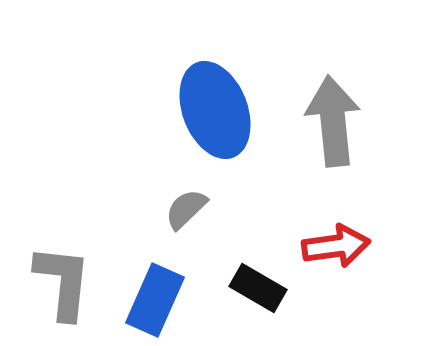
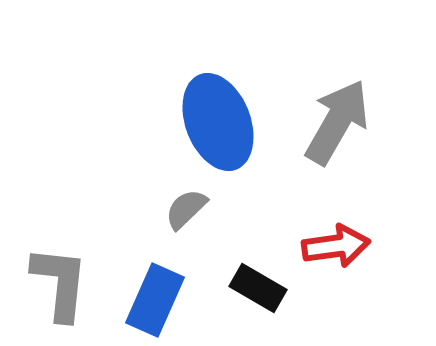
blue ellipse: moved 3 px right, 12 px down
gray arrow: moved 4 px right, 1 px down; rotated 36 degrees clockwise
gray L-shape: moved 3 px left, 1 px down
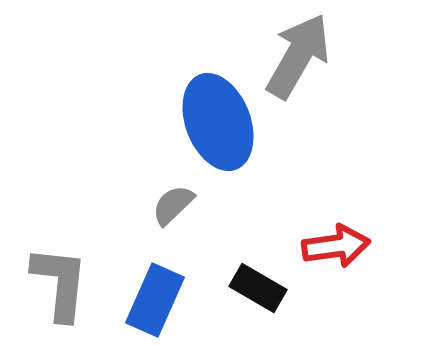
gray arrow: moved 39 px left, 66 px up
gray semicircle: moved 13 px left, 4 px up
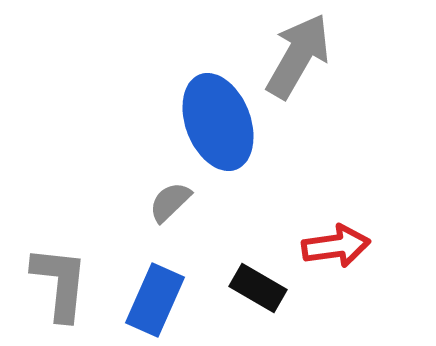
gray semicircle: moved 3 px left, 3 px up
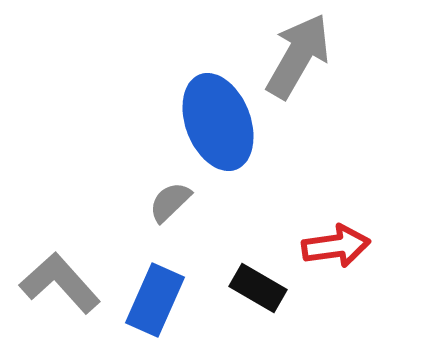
gray L-shape: rotated 48 degrees counterclockwise
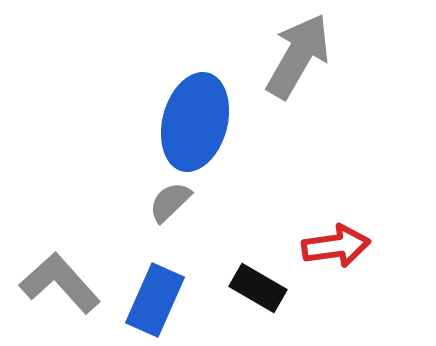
blue ellipse: moved 23 px left; rotated 36 degrees clockwise
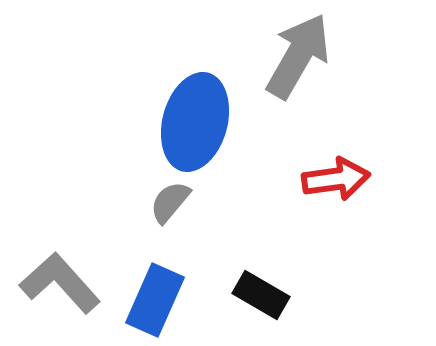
gray semicircle: rotated 6 degrees counterclockwise
red arrow: moved 67 px up
black rectangle: moved 3 px right, 7 px down
